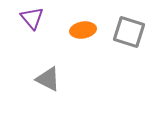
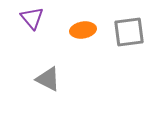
gray square: rotated 24 degrees counterclockwise
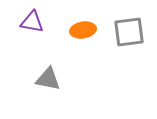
purple triangle: moved 4 px down; rotated 40 degrees counterclockwise
gray triangle: rotated 16 degrees counterclockwise
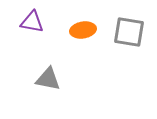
gray square: rotated 16 degrees clockwise
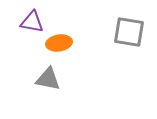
orange ellipse: moved 24 px left, 13 px down
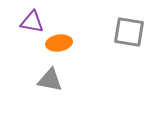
gray triangle: moved 2 px right, 1 px down
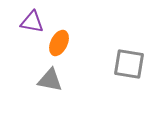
gray square: moved 32 px down
orange ellipse: rotated 55 degrees counterclockwise
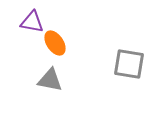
orange ellipse: moved 4 px left; rotated 60 degrees counterclockwise
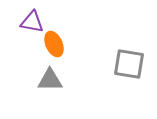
orange ellipse: moved 1 px left, 1 px down; rotated 10 degrees clockwise
gray triangle: rotated 12 degrees counterclockwise
